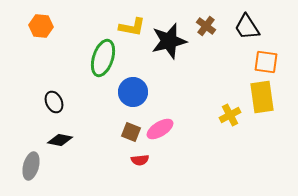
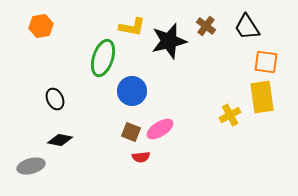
orange hexagon: rotated 15 degrees counterclockwise
blue circle: moved 1 px left, 1 px up
black ellipse: moved 1 px right, 3 px up
red semicircle: moved 1 px right, 3 px up
gray ellipse: rotated 60 degrees clockwise
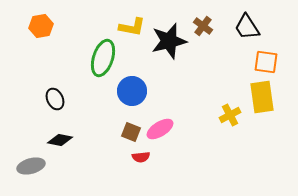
brown cross: moved 3 px left
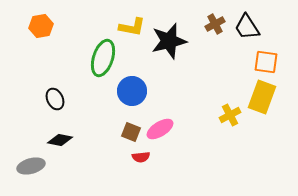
brown cross: moved 12 px right, 2 px up; rotated 24 degrees clockwise
yellow rectangle: rotated 28 degrees clockwise
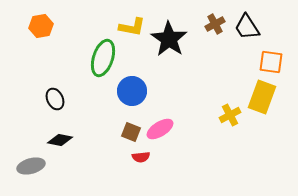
black star: moved 2 px up; rotated 24 degrees counterclockwise
orange square: moved 5 px right
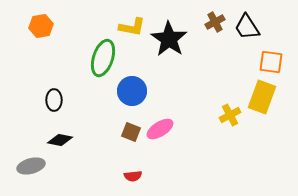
brown cross: moved 2 px up
black ellipse: moved 1 px left, 1 px down; rotated 25 degrees clockwise
red semicircle: moved 8 px left, 19 px down
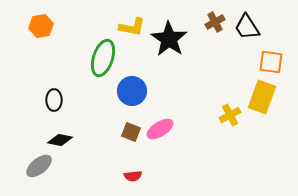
gray ellipse: moved 8 px right; rotated 24 degrees counterclockwise
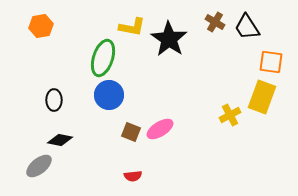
brown cross: rotated 30 degrees counterclockwise
blue circle: moved 23 px left, 4 px down
